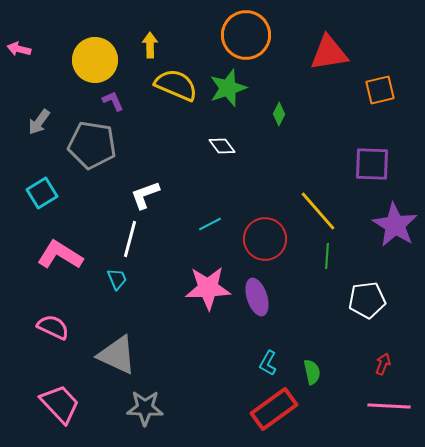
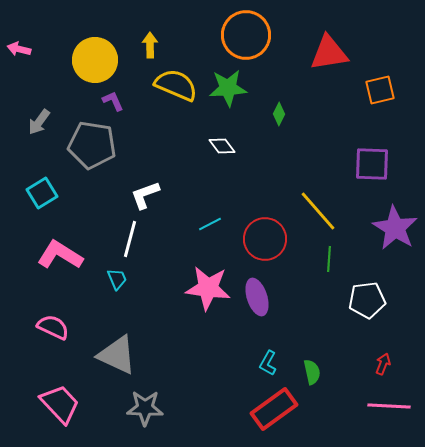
green star: rotated 15 degrees clockwise
purple star: moved 3 px down
green line: moved 2 px right, 3 px down
pink star: rotated 9 degrees clockwise
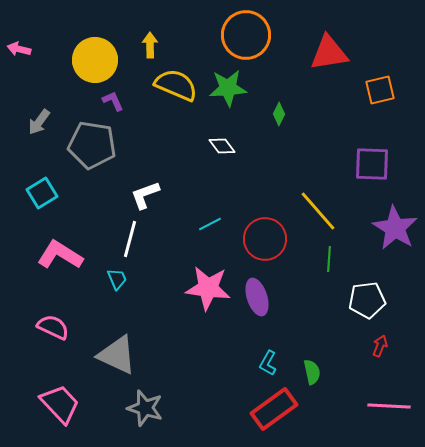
red arrow: moved 3 px left, 18 px up
gray star: rotated 15 degrees clockwise
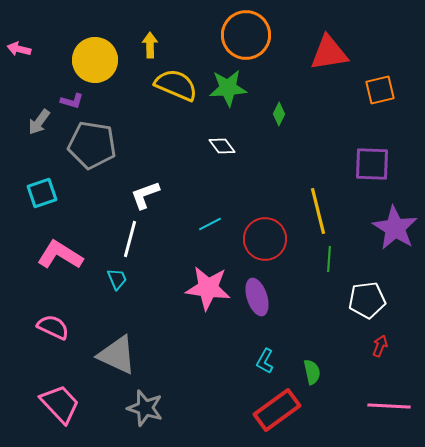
purple L-shape: moved 41 px left; rotated 130 degrees clockwise
cyan square: rotated 12 degrees clockwise
yellow line: rotated 27 degrees clockwise
cyan L-shape: moved 3 px left, 2 px up
red rectangle: moved 3 px right, 1 px down
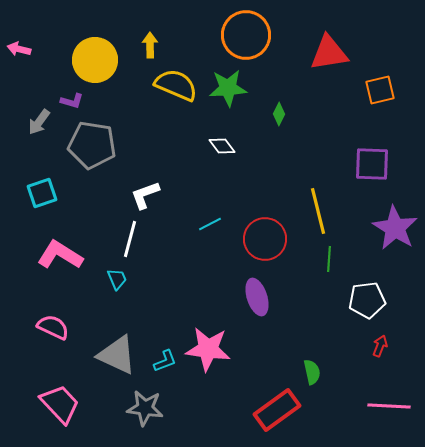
pink star: moved 61 px down
cyan L-shape: moved 100 px left; rotated 140 degrees counterclockwise
gray star: rotated 9 degrees counterclockwise
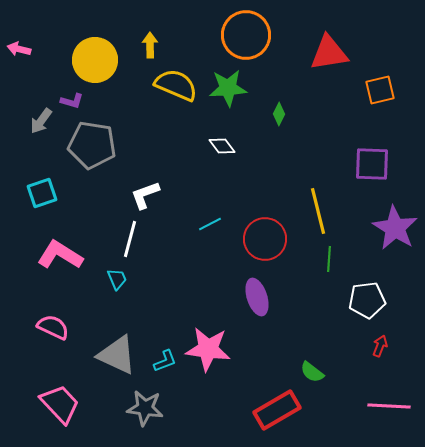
gray arrow: moved 2 px right, 1 px up
green semicircle: rotated 140 degrees clockwise
red rectangle: rotated 6 degrees clockwise
